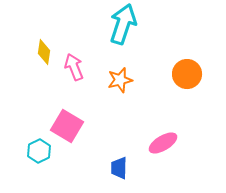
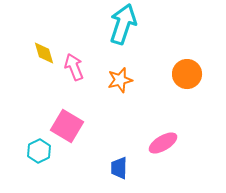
yellow diamond: moved 1 px down; rotated 25 degrees counterclockwise
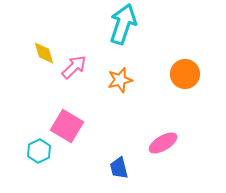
pink arrow: rotated 68 degrees clockwise
orange circle: moved 2 px left
blue trapezoid: rotated 15 degrees counterclockwise
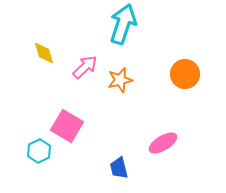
pink arrow: moved 11 px right
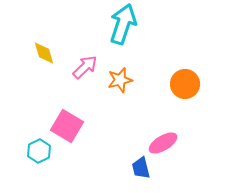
orange circle: moved 10 px down
blue trapezoid: moved 22 px right
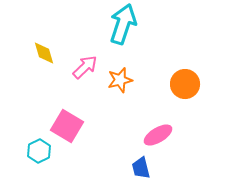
pink ellipse: moved 5 px left, 8 px up
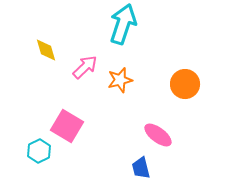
yellow diamond: moved 2 px right, 3 px up
pink ellipse: rotated 68 degrees clockwise
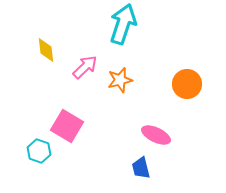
yellow diamond: rotated 10 degrees clockwise
orange circle: moved 2 px right
pink ellipse: moved 2 px left; rotated 12 degrees counterclockwise
cyan hexagon: rotated 15 degrees counterclockwise
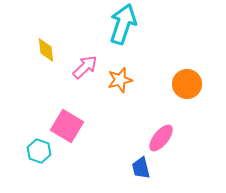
pink ellipse: moved 5 px right, 3 px down; rotated 76 degrees counterclockwise
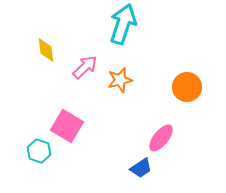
orange circle: moved 3 px down
blue trapezoid: rotated 110 degrees counterclockwise
